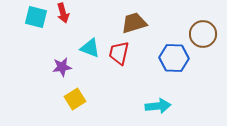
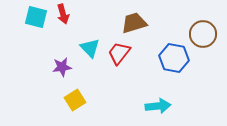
red arrow: moved 1 px down
cyan triangle: rotated 25 degrees clockwise
red trapezoid: rotated 25 degrees clockwise
blue hexagon: rotated 8 degrees clockwise
yellow square: moved 1 px down
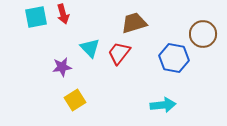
cyan square: rotated 25 degrees counterclockwise
cyan arrow: moved 5 px right, 1 px up
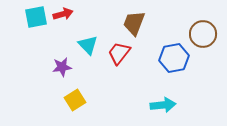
red arrow: rotated 90 degrees counterclockwise
brown trapezoid: rotated 52 degrees counterclockwise
cyan triangle: moved 2 px left, 3 px up
blue hexagon: rotated 20 degrees counterclockwise
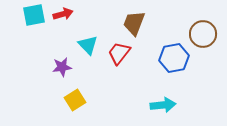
cyan square: moved 2 px left, 2 px up
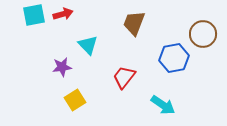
red trapezoid: moved 5 px right, 24 px down
cyan arrow: rotated 40 degrees clockwise
